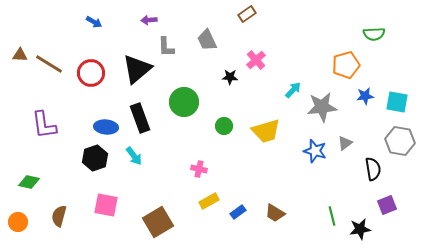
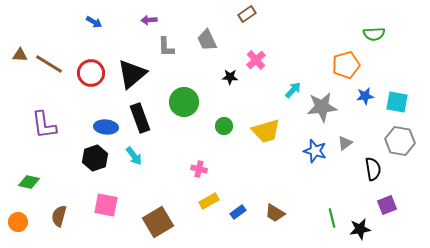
black triangle at (137, 69): moved 5 px left, 5 px down
green line at (332, 216): moved 2 px down
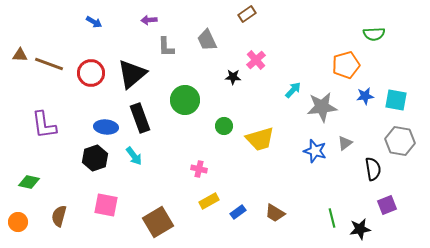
brown line at (49, 64): rotated 12 degrees counterclockwise
black star at (230, 77): moved 3 px right
green circle at (184, 102): moved 1 px right, 2 px up
cyan square at (397, 102): moved 1 px left, 2 px up
yellow trapezoid at (266, 131): moved 6 px left, 8 px down
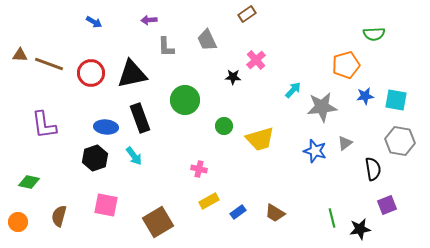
black triangle at (132, 74): rotated 28 degrees clockwise
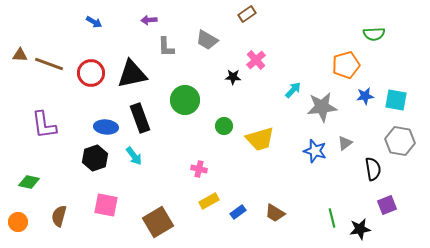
gray trapezoid at (207, 40): rotated 35 degrees counterclockwise
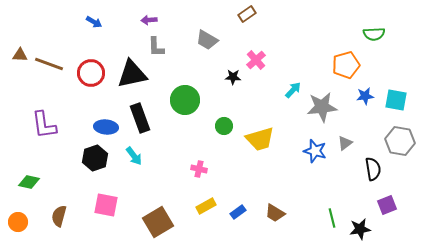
gray L-shape at (166, 47): moved 10 px left
yellow rectangle at (209, 201): moved 3 px left, 5 px down
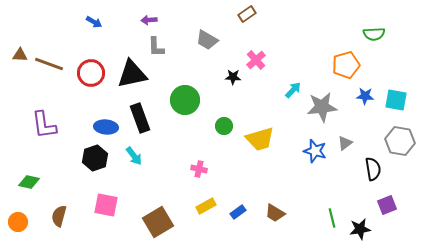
blue star at (365, 96): rotated 12 degrees clockwise
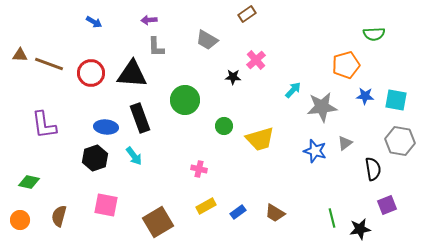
black triangle at (132, 74): rotated 16 degrees clockwise
orange circle at (18, 222): moved 2 px right, 2 px up
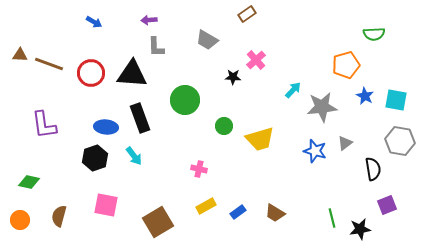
blue star at (365, 96): rotated 24 degrees clockwise
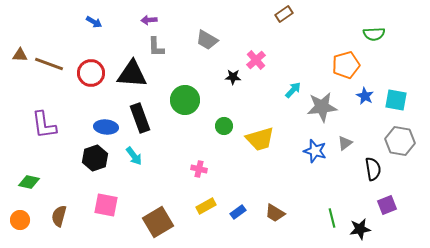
brown rectangle at (247, 14): moved 37 px right
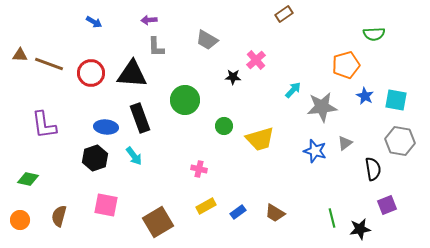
green diamond at (29, 182): moved 1 px left, 3 px up
